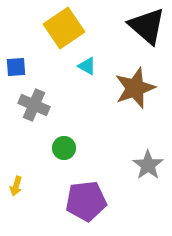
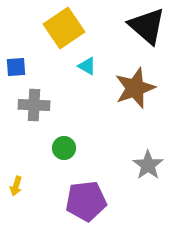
gray cross: rotated 20 degrees counterclockwise
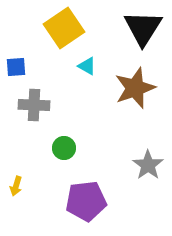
black triangle: moved 4 px left, 2 px down; rotated 21 degrees clockwise
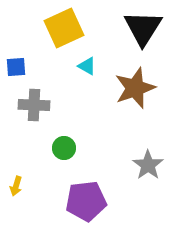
yellow square: rotated 9 degrees clockwise
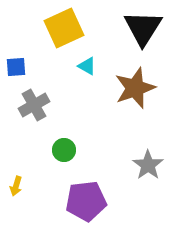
gray cross: rotated 32 degrees counterclockwise
green circle: moved 2 px down
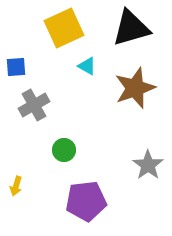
black triangle: moved 12 px left; rotated 42 degrees clockwise
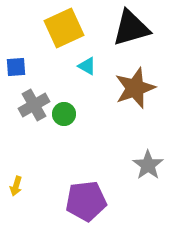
green circle: moved 36 px up
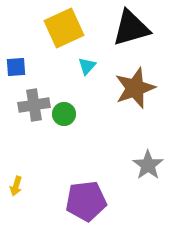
cyan triangle: rotated 42 degrees clockwise
gray cross: rotated 20 degrees clockwise
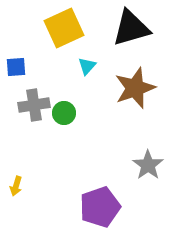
green circle: moved 1 px up
purple pentagon: moved 14 px right, 6 px down; rotated 12 degrees counterclockwise
